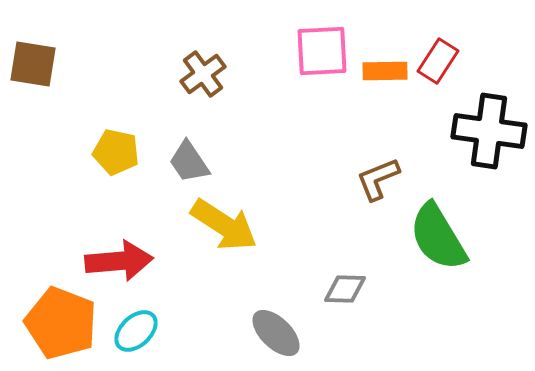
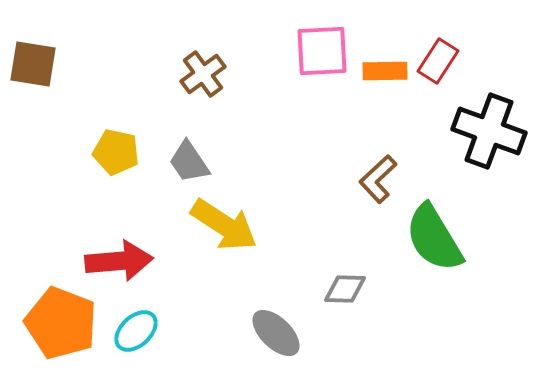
black cross: rotated 12 degrees clockwise
brown L-shape: rotated 21 degrees counterclockwise
green semicircle: moved 4 px left, 1 px down
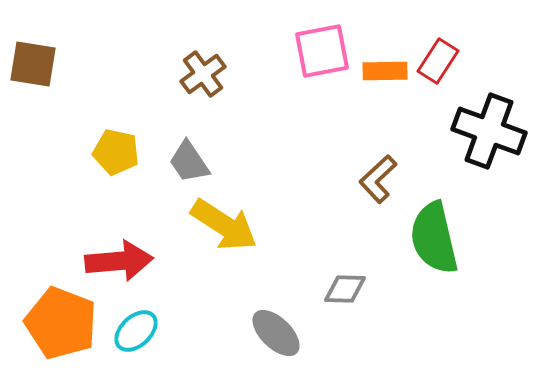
pink square: rotated 8 degrees counterclockwise
green semicircle: rotated 18 degrees clockwise
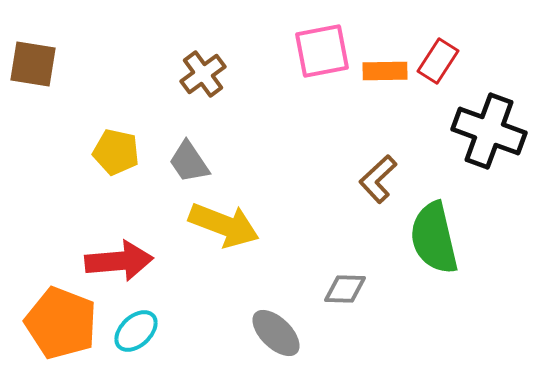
yellow arrow: rotated 12 degrees counterclockwise
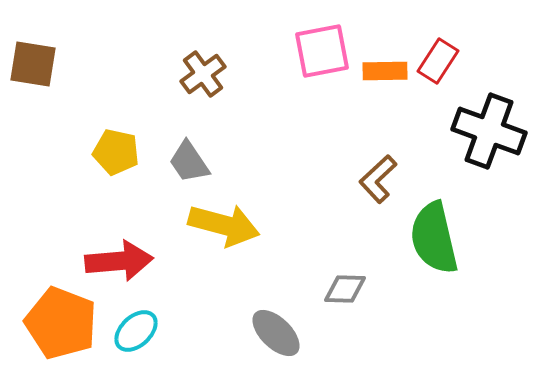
yellow arrow: rotated 6 degrees counterclockwise
